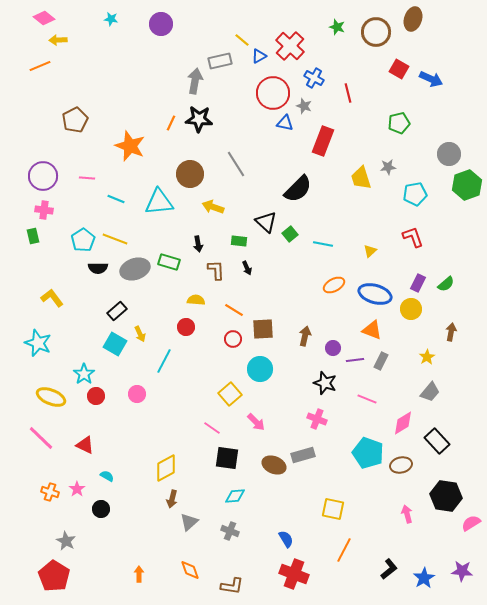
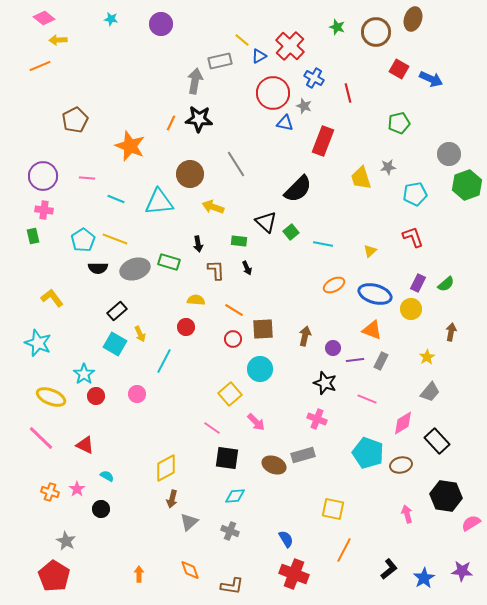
green square at (290, 234): moved 1 px right, 2 px up
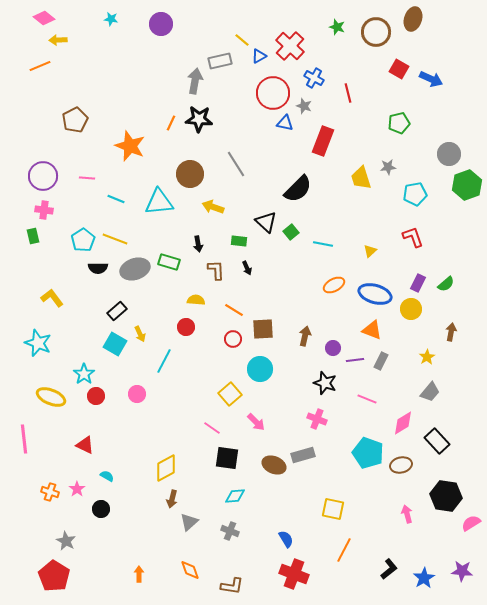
pink line at (41, 438): moved 17 px left, 1 px down; rotated 40 degrees clockwise
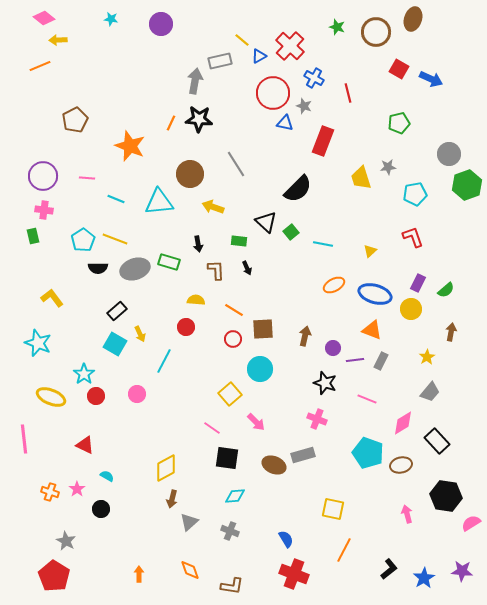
green semicircle at (446, 284): moved 6 px down
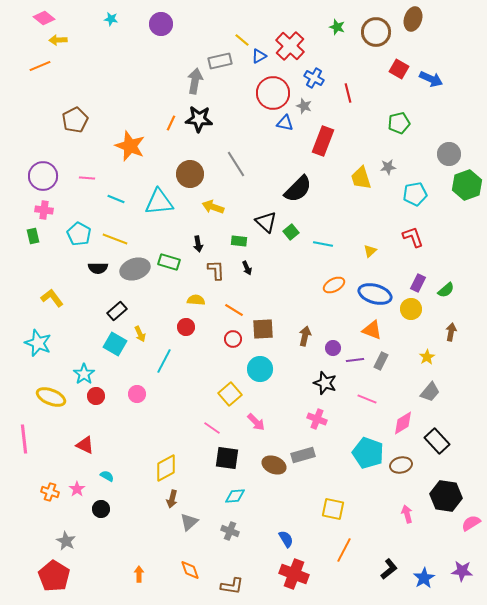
cyan pentagon at (83, 240): moved 4 px left, 6 px up; rotated 10 degrees counterclockwise
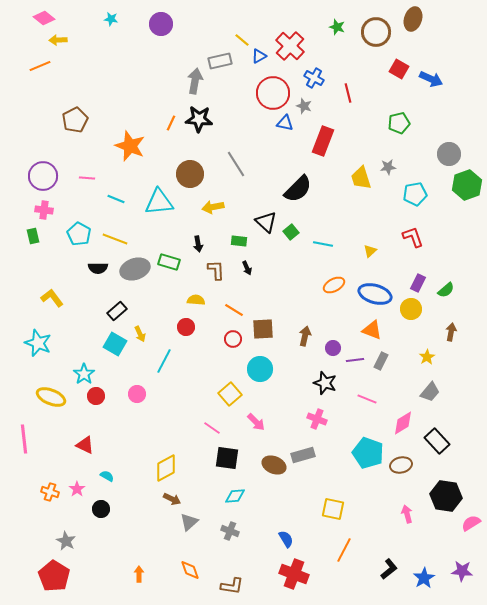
yellow arrow at (213, 207): rotated 30 degrees counterclockwise
brown arrow at (172, 499): rotated 78 degrees counterclockwise
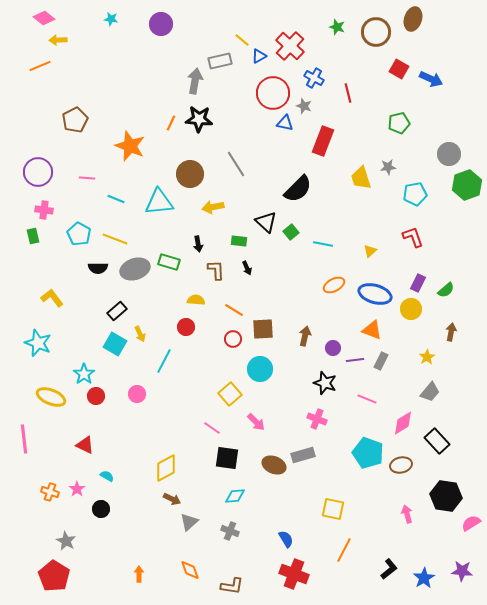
purple circle at (43, 176): moved 5 px left, 4 px up
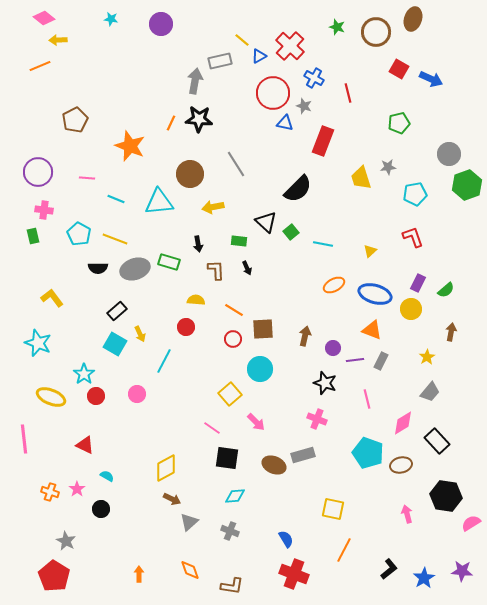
pink line at (367, 399): rotated 54 degrees clockwise
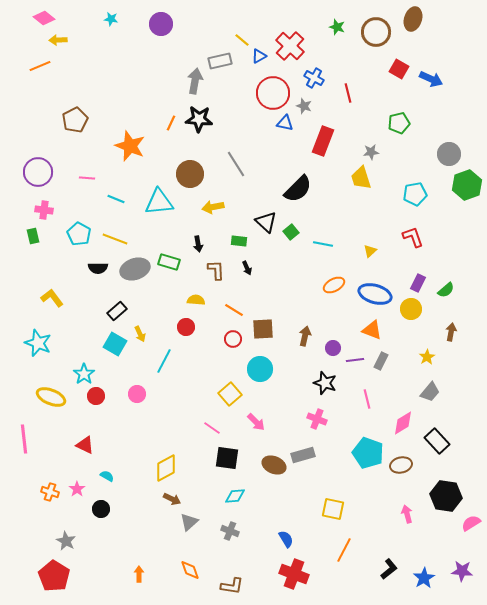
gray star at (388, 167): moved 17 px left, 15 px up
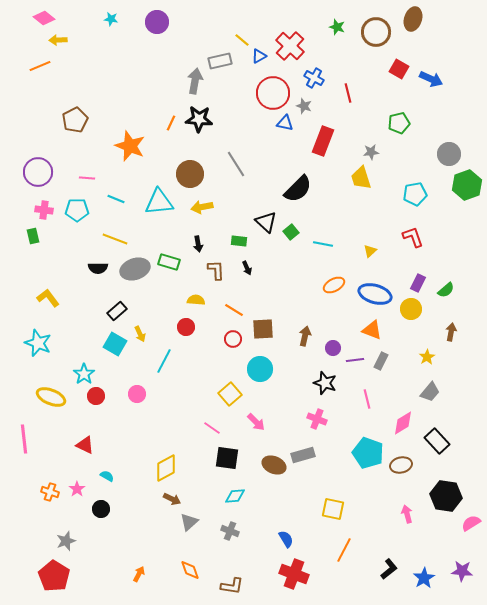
purple circle at (161, 24): moved 4 px left, 2 px up
yellow arrow at (213, 207): moved 11 px left
cyan pentagon at (79, 234): moved 2 px left, 24 px up; rotated 30 degrees counterclockwise
yellow L-shape at (52, 298): moved 4 px left
gray star at (66, 541): rotated 24 degrees clockwise
orange arrow at (139, 574): rotated 28 degrees clockwise
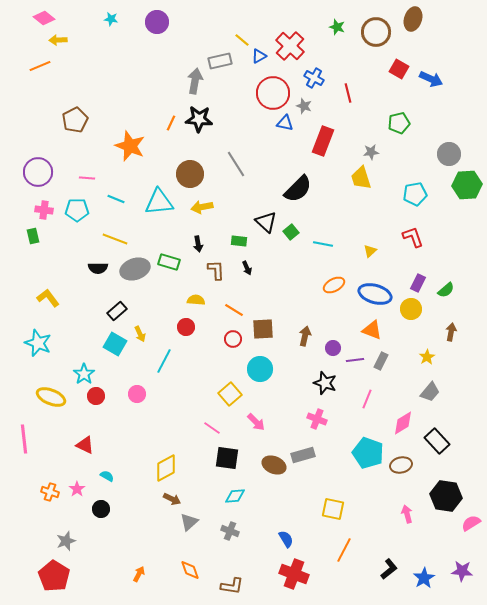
green hexagon at (467, 185): rotated 16 degrees clockwise
pink line at (367, 399): rotated 36 degrees clockwise
